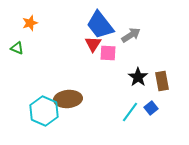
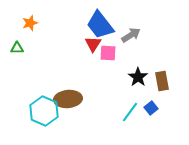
green triangle: rotated 24 degrees counterclockwise
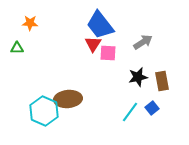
orange star: rotated 21 degrees clockwise
gray arrow: moved 12 px right, 7 px down
black star: rotated 24 degrees clockwise
blue square: moved 1 px right
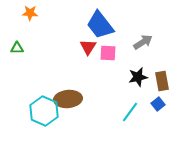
orange star: moved 10 px up
red triangle: moved 5 px left, 3 px down
blue square: moved 6 px right, 4 px up
